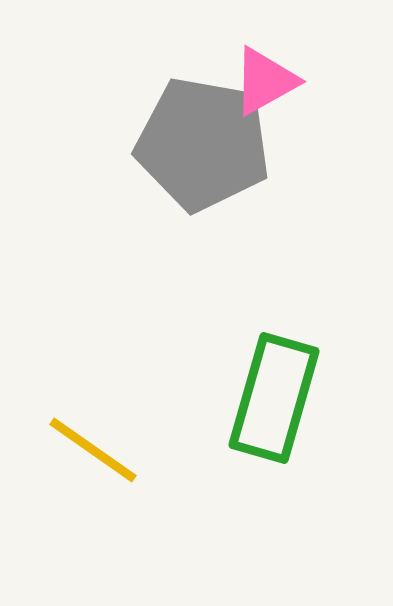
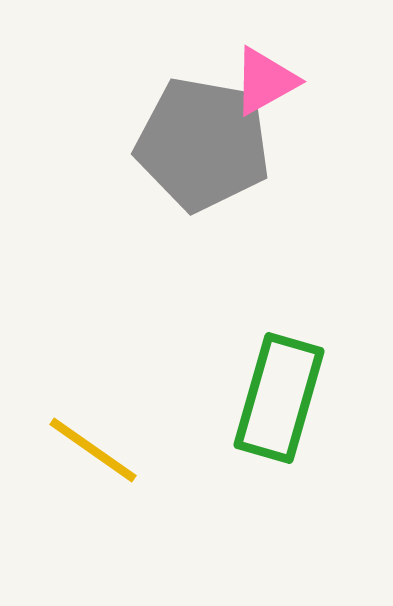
green rectangle: moved 5 px right
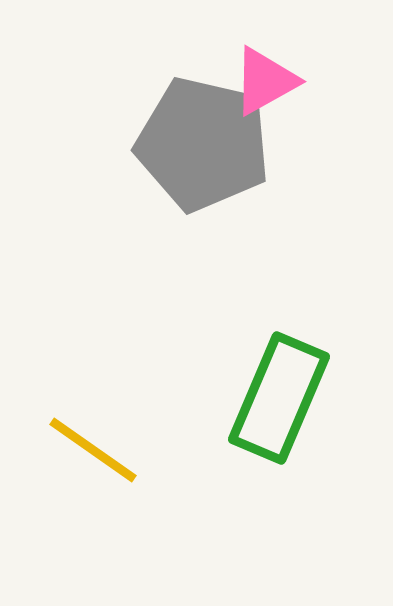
gray pentagon: rotated 3 degrees clockwise
green rectangle: rotated 7 degrees clockwise
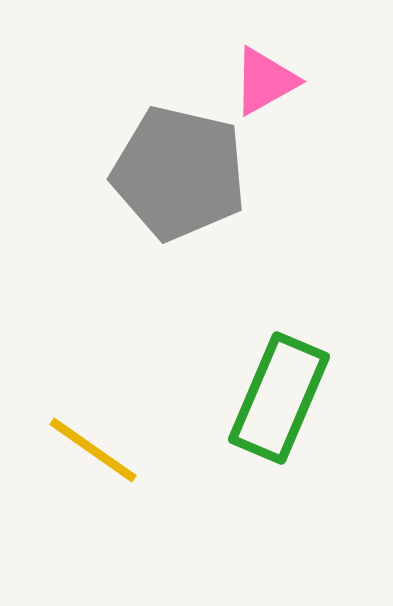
gray pentagon: moved 24 px left, 29 px down
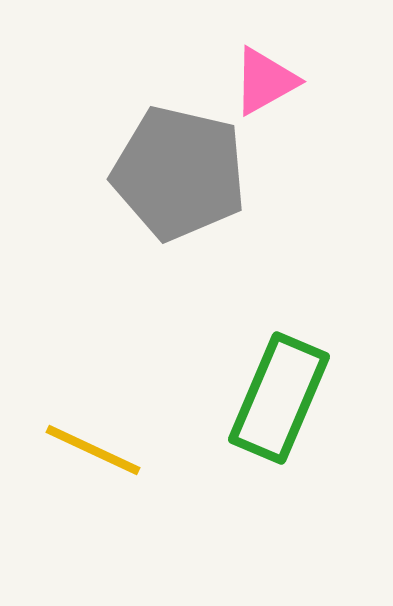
yellow line: rotated 10 degrees counterclockwise
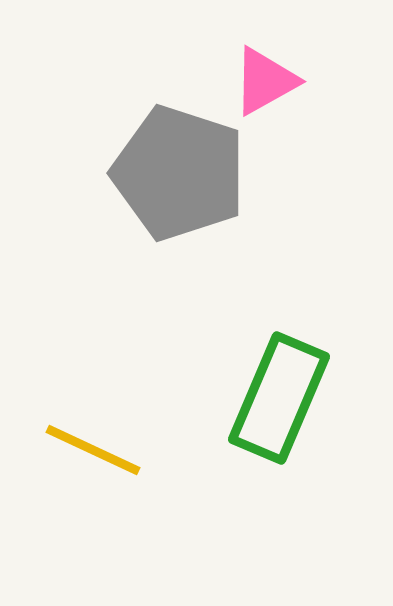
gray pentagon: rotated 5 degrees clockwise
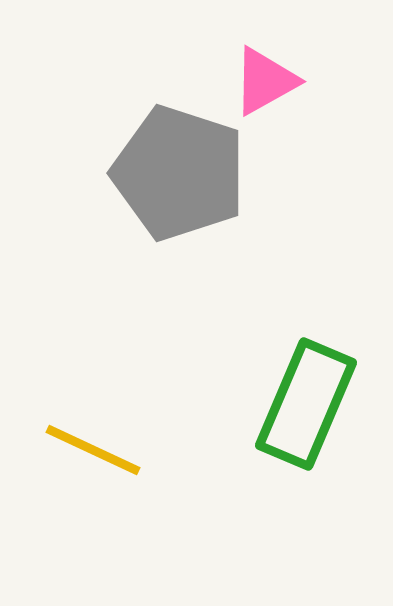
green rectangle: moved 27 px right, 6 px down
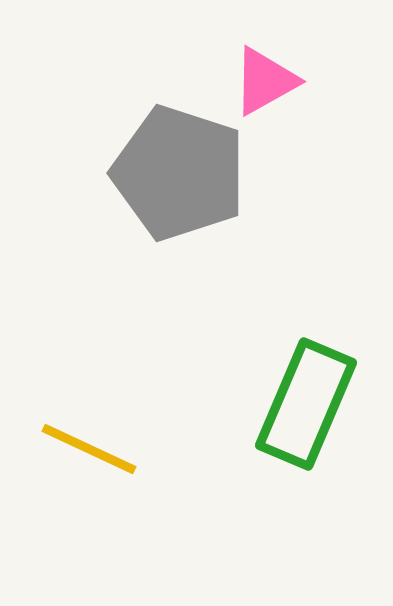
yellow line: moved 4 px left, 1 px up
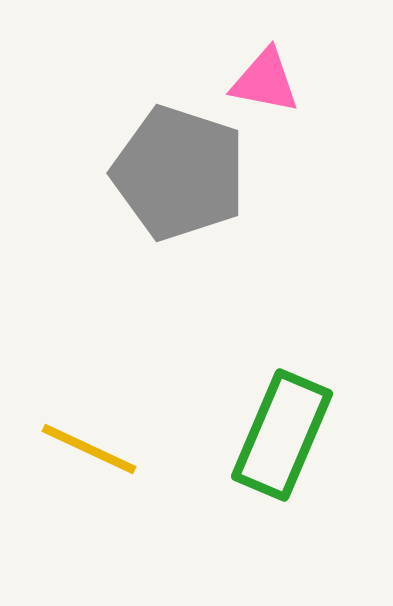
pink triangle: rotated 40 degrees clockwise
green rectangle: moved 24 px left, 31 px down
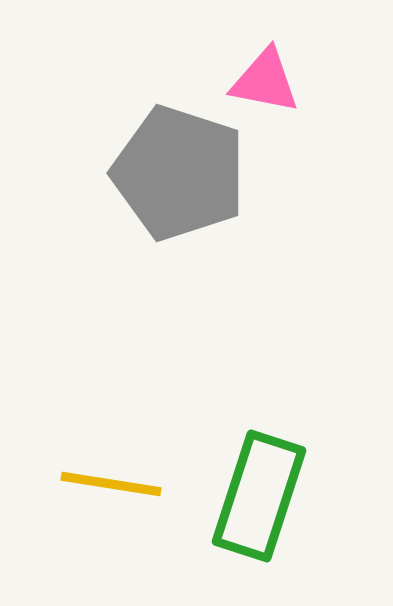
green rectangle: moved 23 px left, 61 px down; rotated 5 degrees counterclockwise
yellow line: moved 22 px right, 35 px down; rotated 16 degrees counterclockwise
